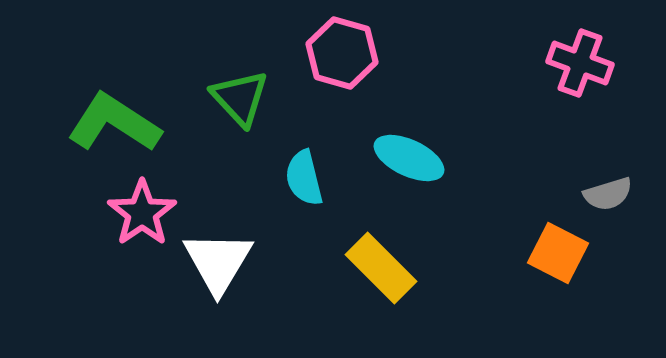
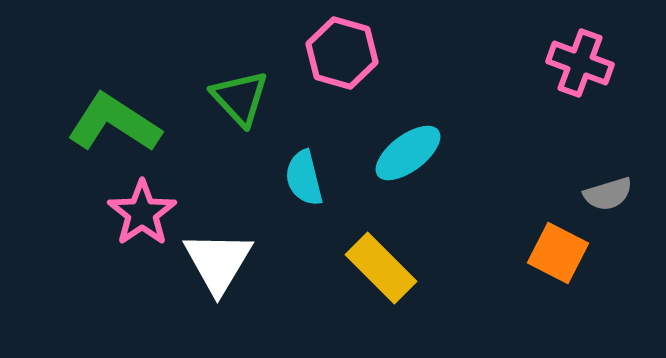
cyan ellipse: moved 1 px left, 5 px up; rotated 62 degrees counterclockwise
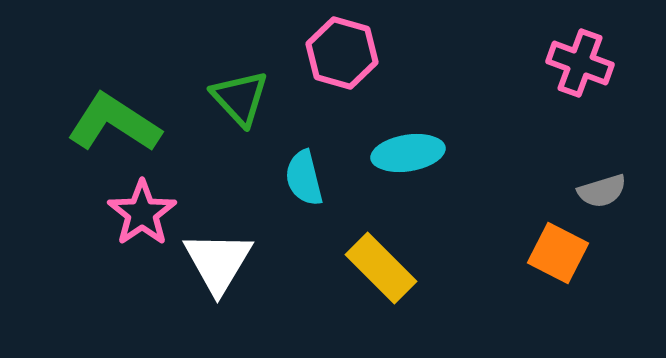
cyan ellipse: rotated 28 degrees clockwise
gray semicircle: moved 6 px left, 3 px up
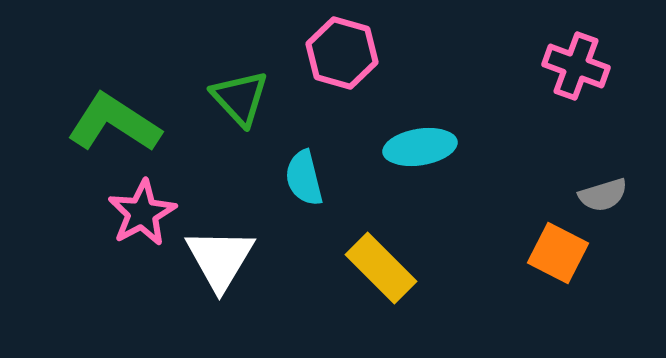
pink cross: moved 4 px left, 3 px down
cyan ellipse: moved 12 px right, 6 px up
gray semicircle: moved 1 px right, 4 px down
pink star: rotated 6 degrees clockwise
white triangle: moved 2 px right, 3 px up
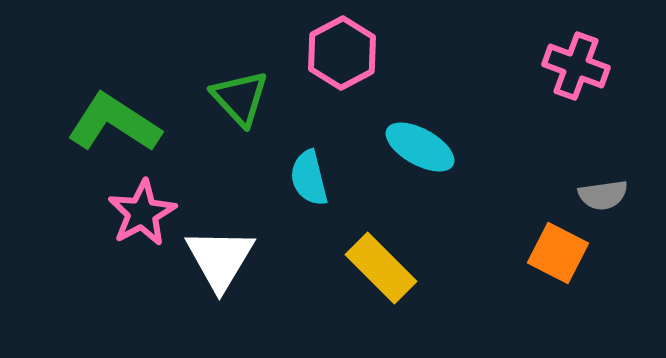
pink hexagon: rotated 16 degrees clockwise
cyan ellipse: rotated 38 degrees clockwise
cyan semicircle: moved 5 px right
gray semicircle: rotated 9 degrees clockwise
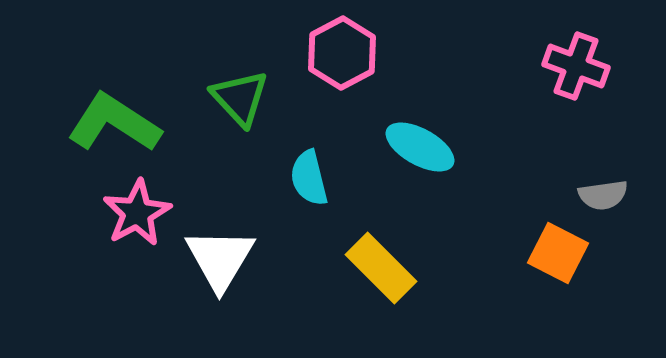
pink star: moved 5 px left
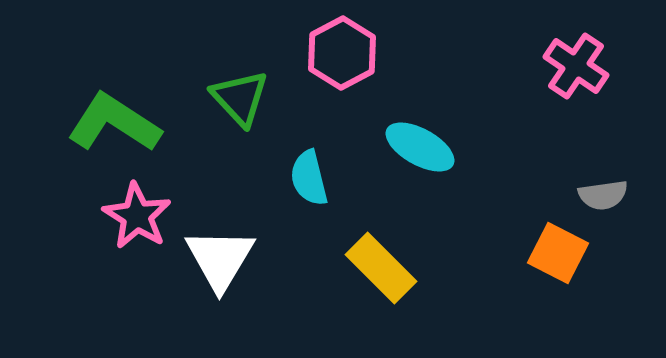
pink cross: rotated 14 degrees clockwise
pink star: moved 3 px down; rotated 12 degrees counterclockwise
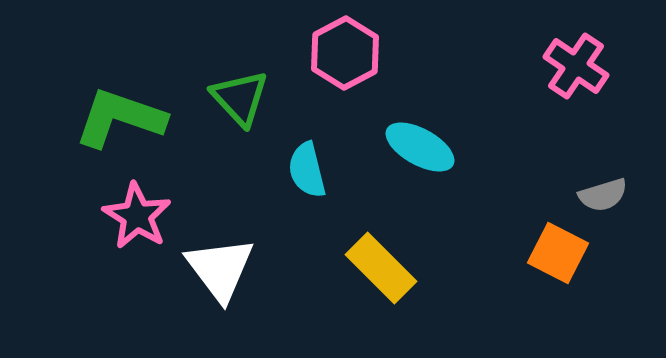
pink hexagon: moved 3 px right
green L-shape: moved 6 px right, 5 px up; rotated 14 degrees counterclockwise
cyan semicircle: moved 2 px left, 8 px up
gray semicircle: rotated 9 degrees counterclockwise
white triangle: moved 10 px down; rotated 8 degrees counterclockwise
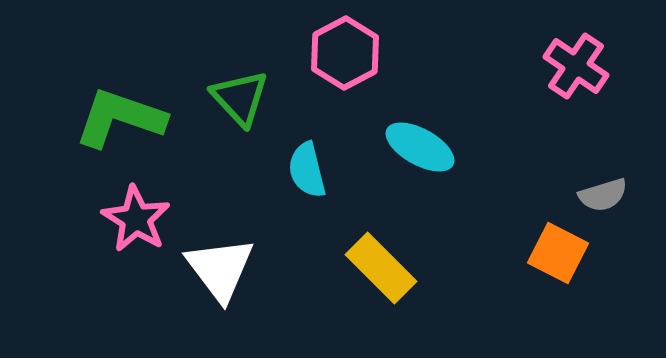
pink star: moved 1 px left, 3 px down
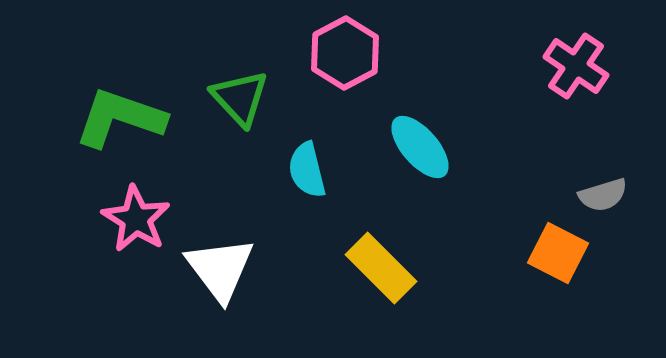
cyan ellipse: rotated 20 degrees clockwise
